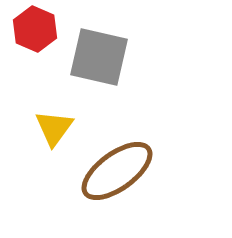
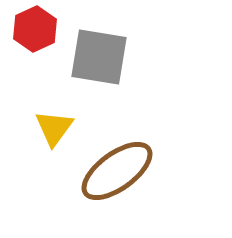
red hexagon: rotated 12 degrees clockwise
gray square: rotated 4 degrees counterclockwise
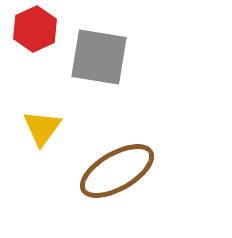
yellow triangle: moved 12 px left
brown ellipse: rotated 6 degrees clockwise
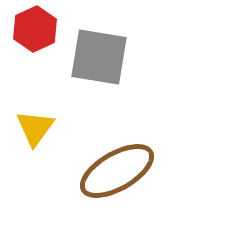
yellow triangle: moved 7 px left
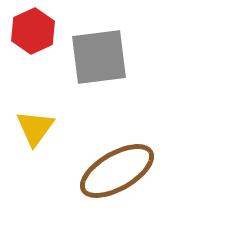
red hexagon: moved 2 px left, 2 px down
gray square: rotated 16 degrees counterclockwise
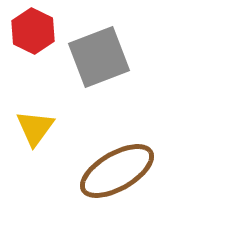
red hexagon: rotated 9 degrees counterclockwise
gray square: rotated 14 degrees counterclockwise
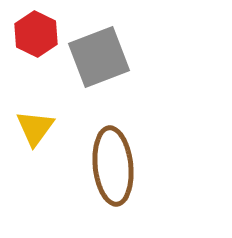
red hexagon: moved 3 px right, 3 px down
brown ellipse: moved 4 px left, 5 px up; rotated 66 degrees counterclockwise
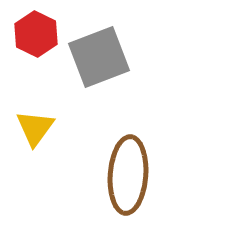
brown ellipse: moved 15 px right, 9 px down; rotated 10 degrees clockwise
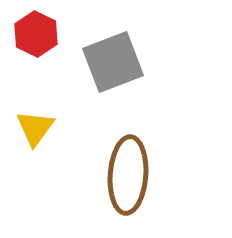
gray square: moved 14 px right, 5 px down
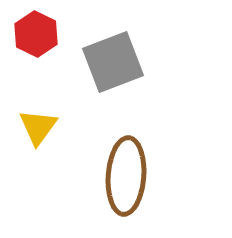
yellow triangle: moved 3 px right, 1 px up
brown ellipse: moved 2 px left, 1 px down
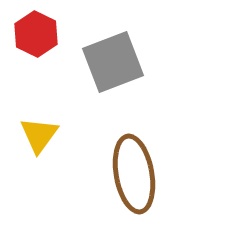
yellow triangle: moved 1 px right, 8 px down
brown ellipse: moved 8 px right, 2 px up; rotated 14 degrees counterclockwise
